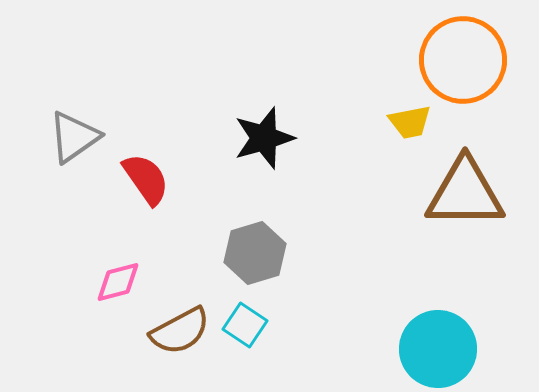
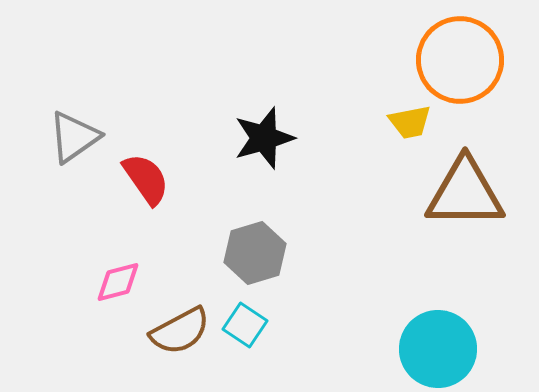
orange circle: moved 3 px left
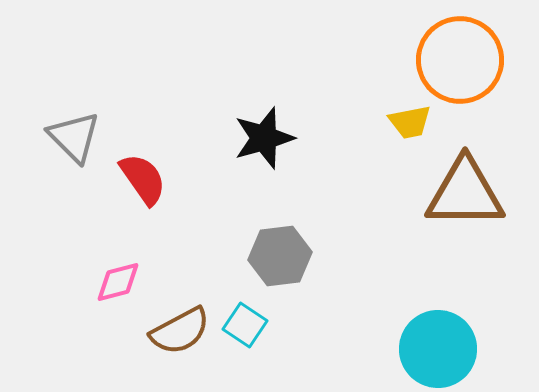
gray triangle: rotated 40 degrees counterclockwise
red semicircle: moved 3 px left
gray hexagon: moved 25 px right, 3 px down; rotated 10 degrees clockwise
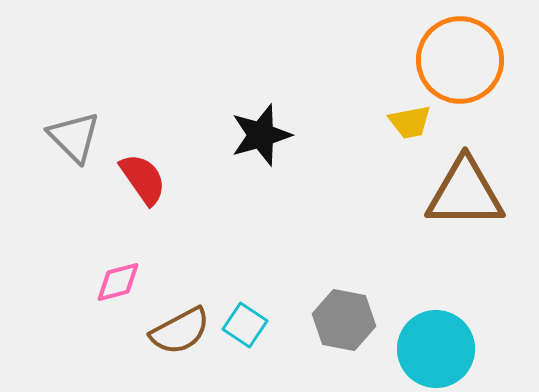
black star: moved 3 px left, 3 px up
gray hexagon: moved 64 px right, 64 px down; rotated 18 degrees clockwise
cyan circle: moved 2 px left
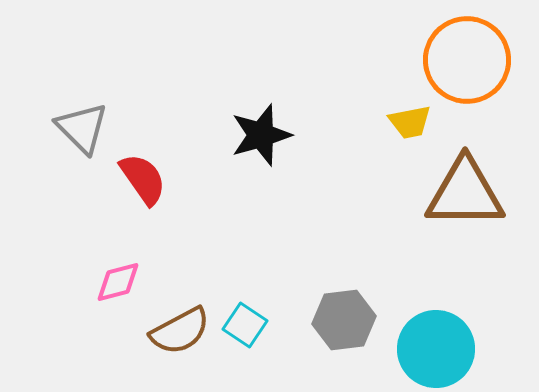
orange circle: moved 7 px right
gray triangle: moved 8 px right, 9 px up
gray hexagon: rotated 18 degrees counterclockwise
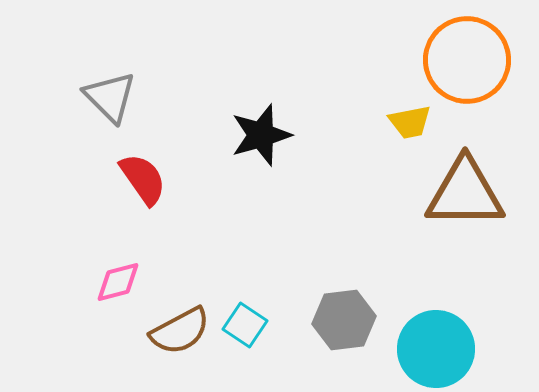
gray triangle: moved 28 px right, 31 px up
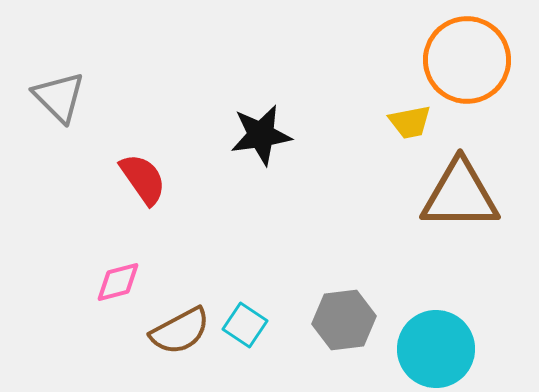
gray triangle: moved 51 px left
black star: rotated 8 degrees clockwise
brown triangle: moved 5 px left, 2 px down
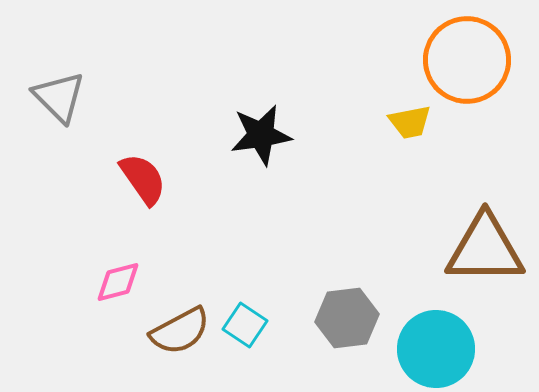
brown triangle: moved 25 px right, 54 px down
gray hexagon: moved 3 px right, 2 px up
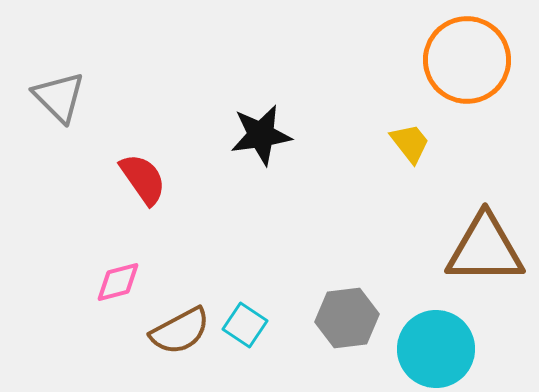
yellow trapezoid: moved 21 px down; rotated 117 degrees counterclockwise
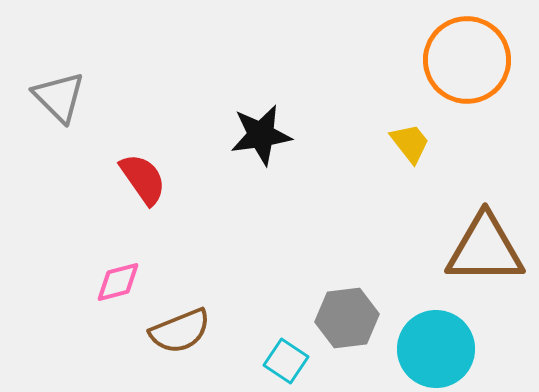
cyan square: moved 41 px right, 36 px down
brown semicircle: rotated 6 degrees clockwise
